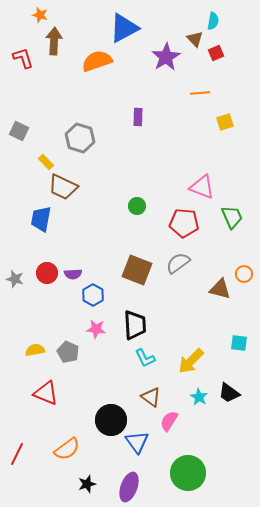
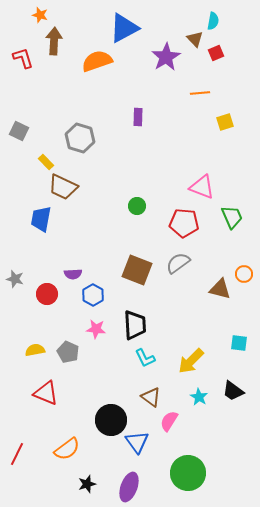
red circle at (47, 273): moved 21 px down
black trapezoid at (229, 393): moved 4 px right, 2 px up
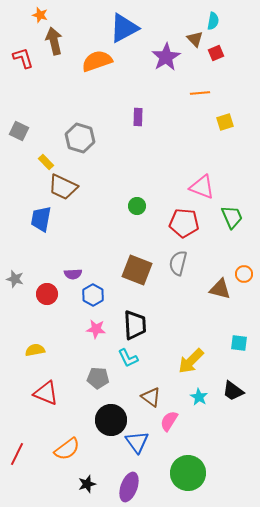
brown arrow at (54, 41): rotated 16 degrees counterclockwise
gray semicircle at (178, 263): rotated 40 degrees counterclockwise
gray pentagon at (68, 352): moved 30 px right, 26 px down; rotated 20 degrees counterclockwise
cyan L-shape at (145, 358): moved 17 px left
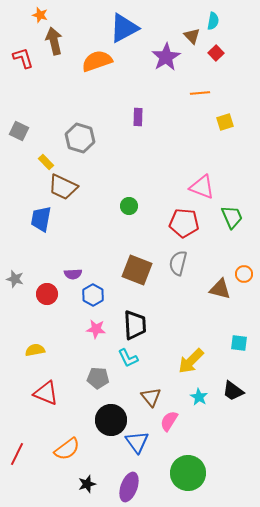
brown triangle at (195, 39): moved 3 px left, 3 px up
red square at (216, 53): rotated 21 degrees counterclockwise
green circle at (137, 206): moved 8 px left
brown triangle at (151, 397): rotated 15 degrees clockwise
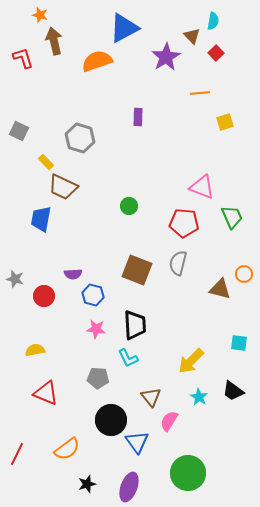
red circle at (47, 294): moved 3 px left, 2 px down
blue hexagon at (93, 295): rotated 15 degrees counterclockwise
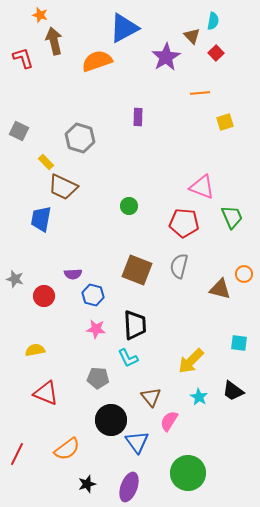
gray semicircle at (178, 263): moved 1 px right, 3 px down
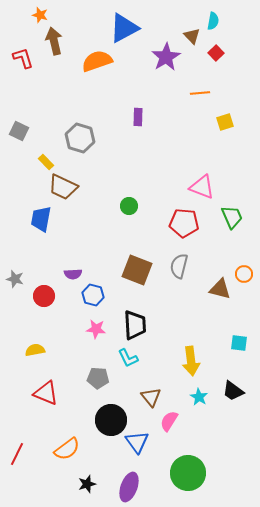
yellow arrow at (191, 361): rotated 52 degrees counterclockwise
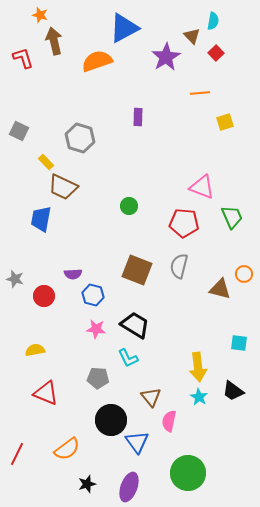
black trapezoid at (135, 325): rotated 56 degrees counterclockwise
yellow arrow at (191, 361): moved 7 px right, 6 px down
pink semicircle at (169, 421): rotated 20 degrees counterclockwise
